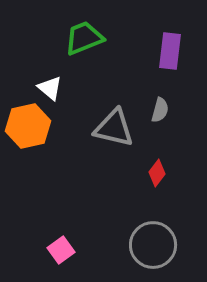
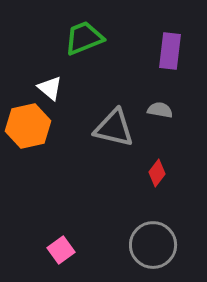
gray semicircle: rotated 95 degrees counterclockwise
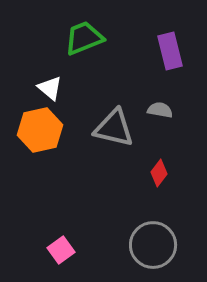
purple rectangle: rotated 21 degrees counterclockwise
orange hexagon: moved 12 px right, 4 px down
red diamond: moved 2 px right
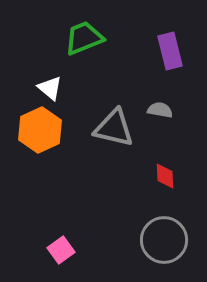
orange hexagon: rotated 12 degrees counterclockwise
red diamond: moved 6 px right, 3 px down; rotated 40 degrees counterclockwise
gray circle: moved 11 px right, 5 px up
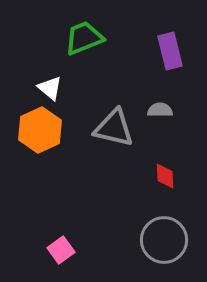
gray semicircle: rotated 10 degrees counterclockwise
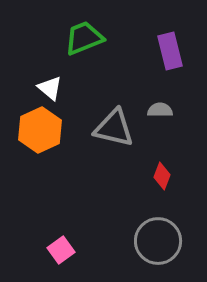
red diamond: moved 3 px left; rotated 24 degrees clockwise
gray circle: moved 6 px left, 1 px down
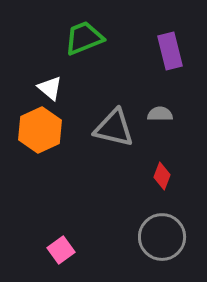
gray semicircle: moved 4 px down
gray circle: moved 4 px right, 4 px up
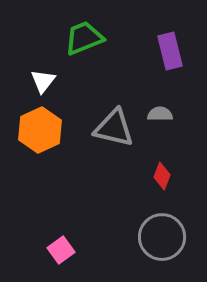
white triangle: moved 7 px left, 7 px up; rotated 28 degrees clockwise
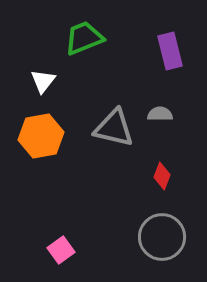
orange hexagon: moved 1 px right, 6 px down; rotated 15 degrees clockwise
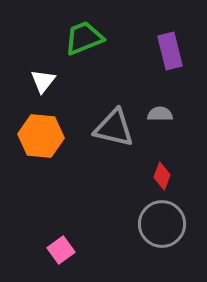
orange hexagon: rotated 15 degrees clockwise
gray circle: moved 13 px up
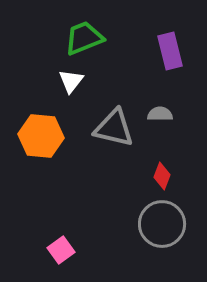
white triangle: moved 28 px right
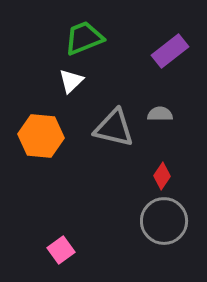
purple rectangle: rotated 66 degrees clockwise
white triangle: rotated 8 degrees clockwise
red diamond: rotated 12 degrees clockwise
gray circle: moved 2 px right, 3 px up
